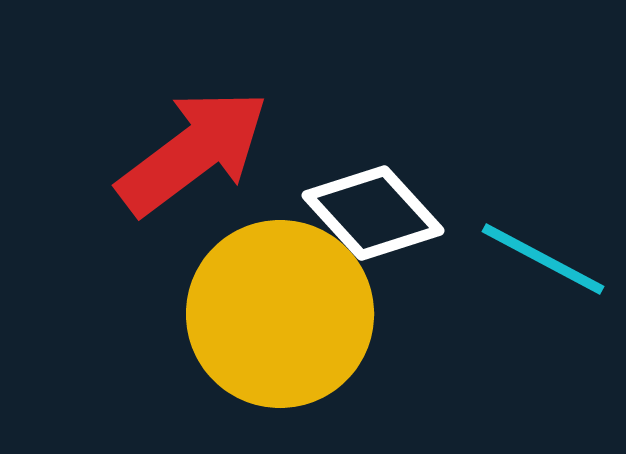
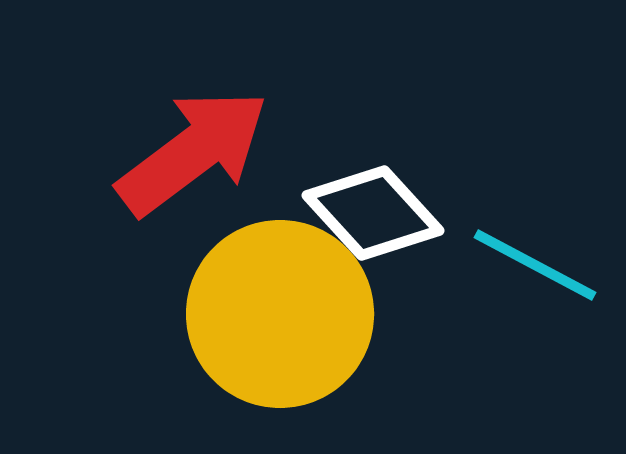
cyan line: moved 8 px left, 6 px down
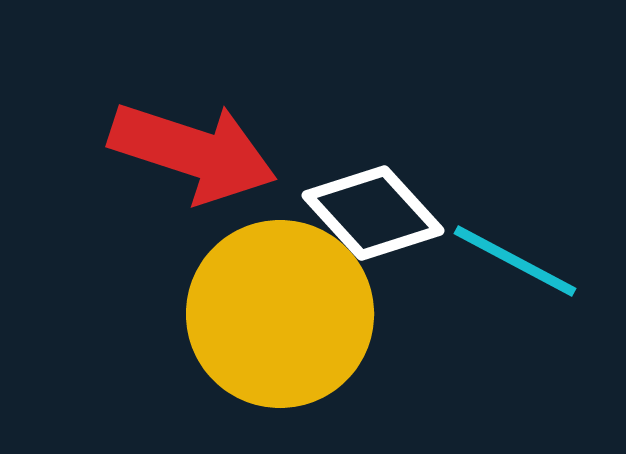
red arrow: rotated 55 degrees clockwise
cyan line: moved 20 px left, 4 px up
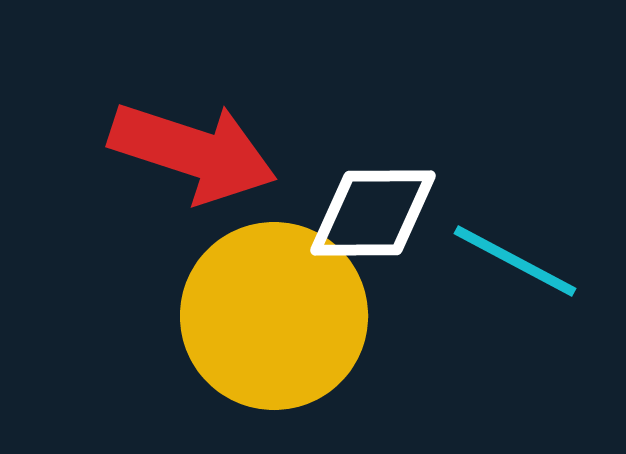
white diamond: rotated 48 degrees counterclockwise
yellow circle: moved 6 px left, 2 px down
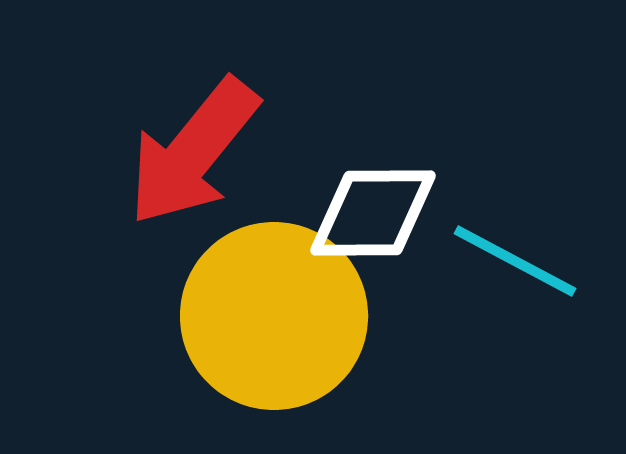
red arrow: rotated 111 degrees clockwise
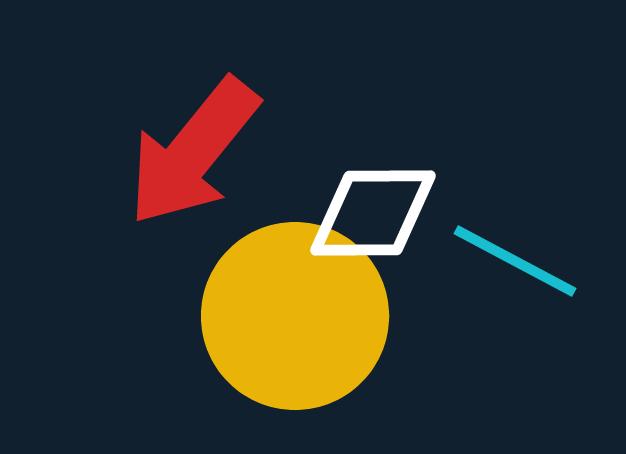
yellow circle: moved 21 px right
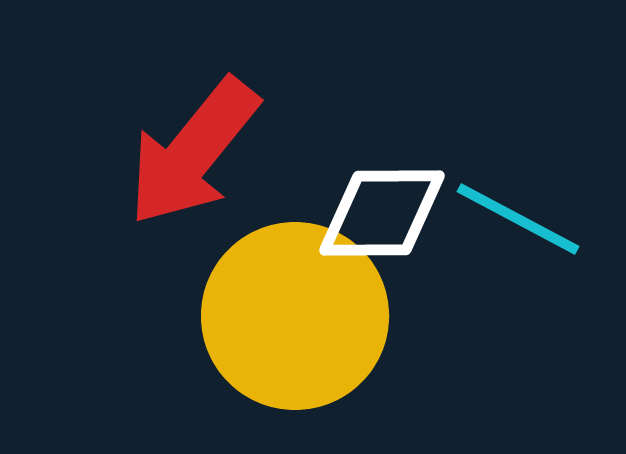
white diamond: moved 9 px right
cyan line: moved 3 px right, 42 px up
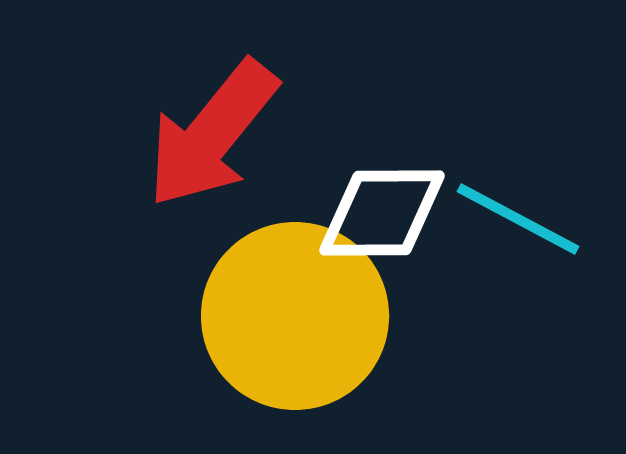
red arrow: moved 19 px right, 18 px up
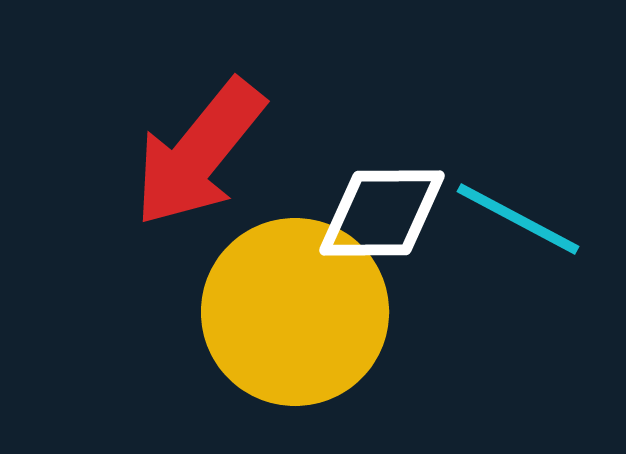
red arrow: moved 13 px left, 19 px down
yellow circle: moved 4 px up
